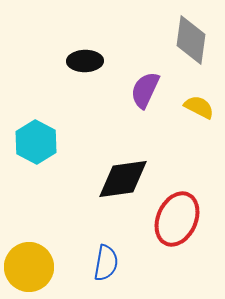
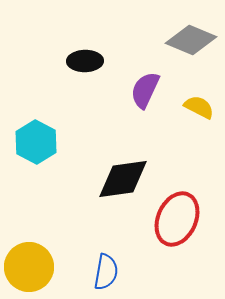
gray diamond: rotated 75 degrees counterclockwise
blue semicircle: moved 9 px down
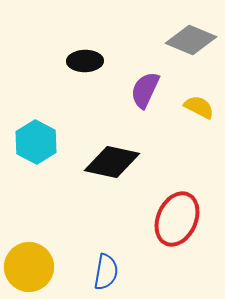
black diamond: moved 11 px left, 17 px up; rotated 20 degrees clockwise
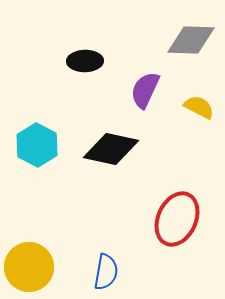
gray diamond: rotated 21 degrees counterclockwise
cyan hexagon: moved 1 px right, 3 px down
black diamond: moved 1 px left, 13 px up
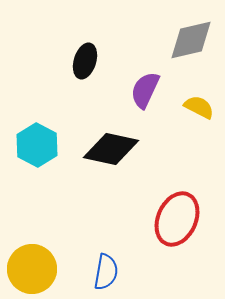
gray diamond: rotated 15 degrees counterclockwise
black ellipse: rotated 72 degrees counterclockwise
yellow circle: moved 3 px right, 2 px down
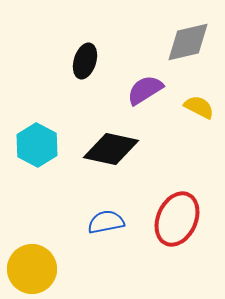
gray diamond: moved 3 px left, 2 px down
purple semicircle: rotated 33 degrees clockwise
blue semicircle: moved 50 px up; rotated 111 degrees counterclockwise
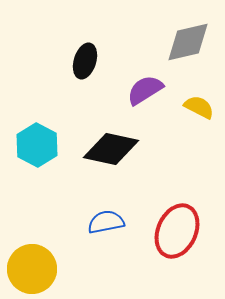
red ellipse: moved 12 px down
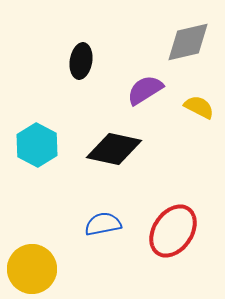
black ellipse: moved 4 px left; rotated 8 degrees counterclockwise
black diamond: moved 3 px right
blue semicircle: moved 3 px left, 2 px down
red ellipse: moved 4 px left; rotated 10 degrees clockwise
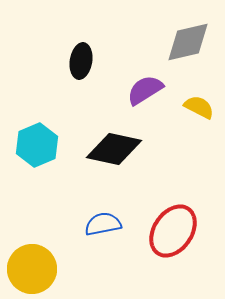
cyan hexagon: rotated 9 degrees clockwise
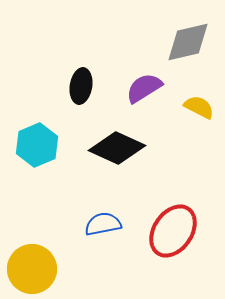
black ellipse: moved 25 px down
purple semicircle: moved 1 px left, 2 px up
black diamond: moved 3 px right, 1 px up; rotated 12 degrees clockwise
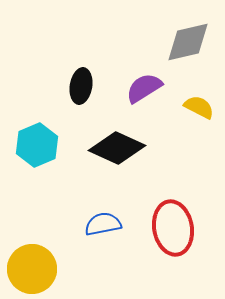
red ellipse: moved 3 px up; rotated 44 degrees counterclockwise
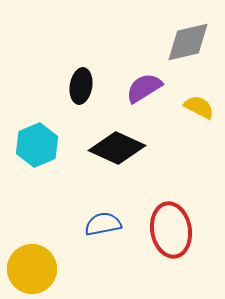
red ellipse: moved 2 px left, 2 px down
